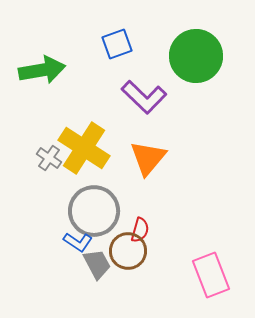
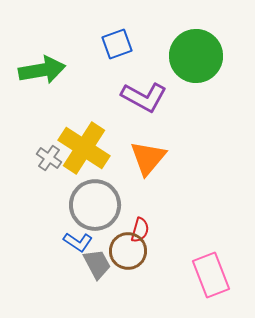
purple L-shape: rotated 15 degrees counterclockwise
gray circle: moved 1 px right, 6 px up
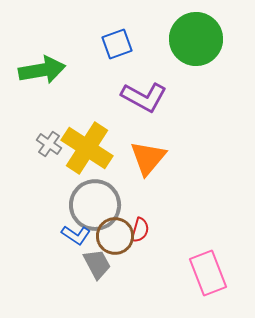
green circle: moved 17 px up
yellow cross: moved 3 px right
gray cross: moved 14 px up
blue L-shape: moved 2 px left, 7 px up
brown circle: moved 13 px left, 15 px up
pink rectangle: moved 3 px left, 2 px up
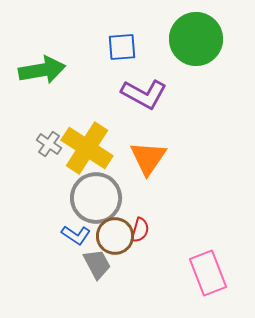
blue square: moved 5 px right, 3 px down; rotated 16 degrees clockwise
purple L-shape: moved 3 px up
orange triangle: rotated 6 degrees counterclockwise
gray circle: moved 1 px right, 7 px up
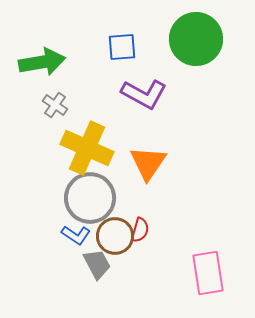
green arrow: moved 8 px up
gray cross: moved 6 px right, 39 px up
yellow cross: rotated 9 degrees counterclockwise
orange triangle: moved 5 px down
gray circle: moved 6 px left
pink rectangle: rotated 12 degrees clockwise
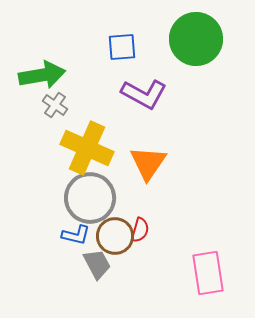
green arrow: moved 13 px down
blue L-shape: rotated 20 degrees counterclockwise
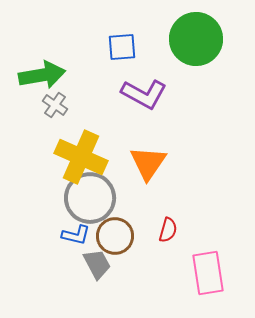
yellow cross: moved 6 px left, 9 px down
red semicircle: moved 28 px right
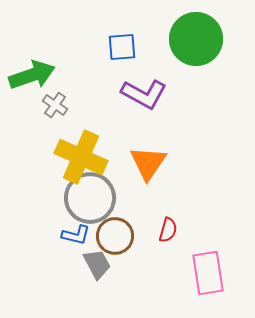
green arrow: moved 10 px left; rotated 9 degrees counterclockwise
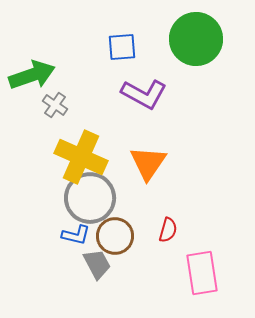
pink rectangle: moved 6 px left
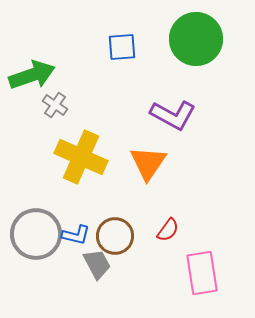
purple L-shape: moved 29 px right, 21 px down
gray circle: moved 54 px left, 36 px down
red semicircle: rotated 20 degrees clockwise
